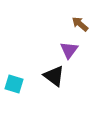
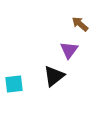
black triangle: rotated 45 degrees clockwise
cyan square: rotated 24 degrees counterclockwise
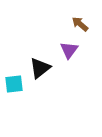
black triangle: moved 14 px left, 8 px up
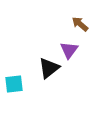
black triangle: moved 9 px right
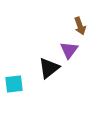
brown arrow: moved 2 px down; rotated 150 degrees counterclockwise
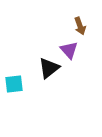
purple triangle: rotated 18 degrees counterclockwise
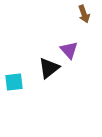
brown arrow: moved 4 px right, 12 px up
cyan square: moved 2 px up
